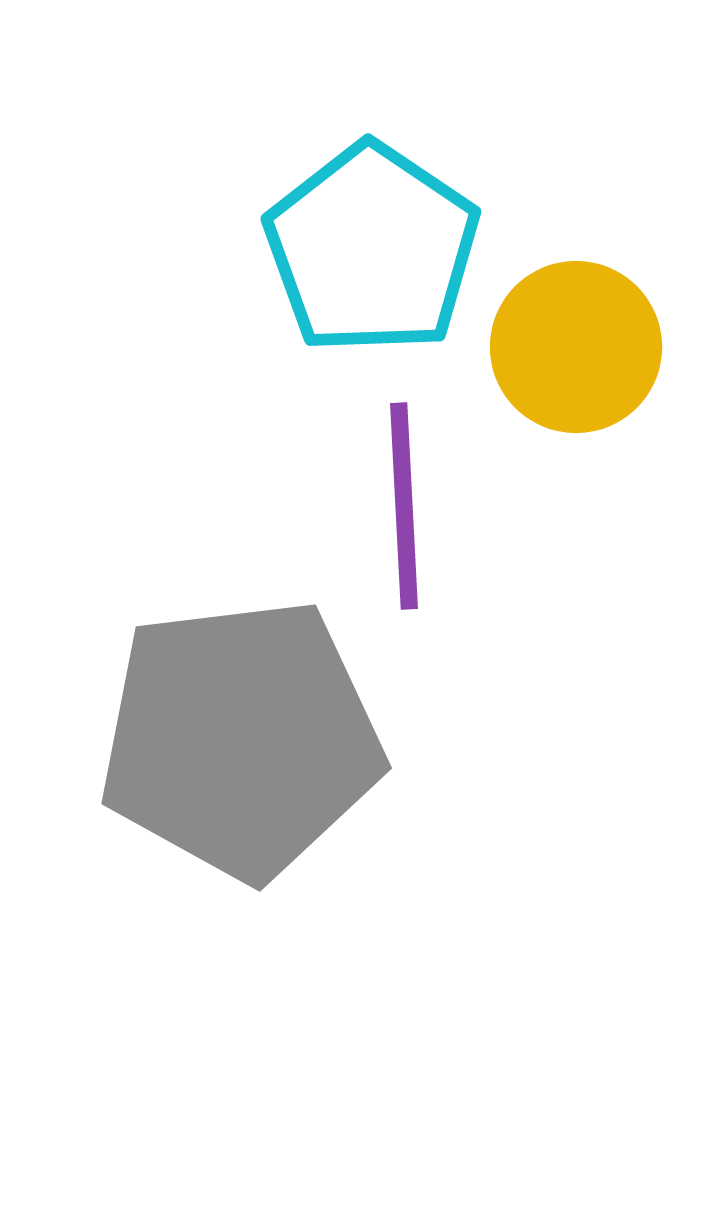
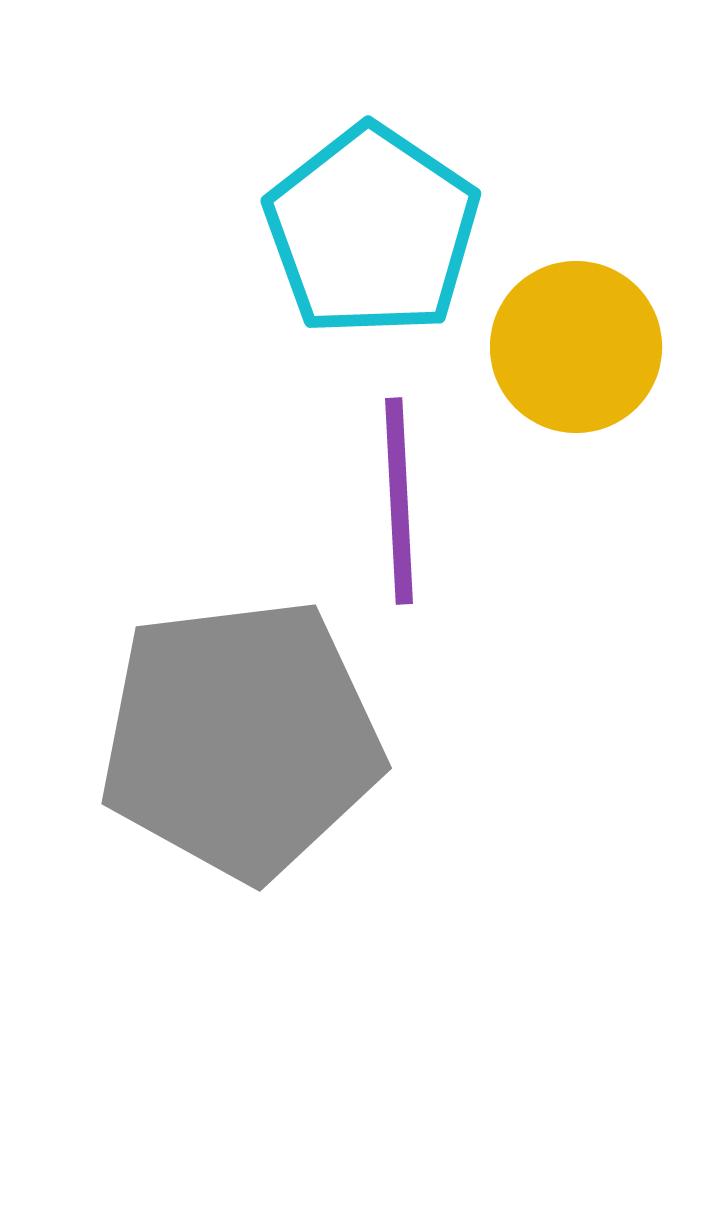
cyan pentagon: moved 18 px up
purple line: moved 5 px left, 5 px up
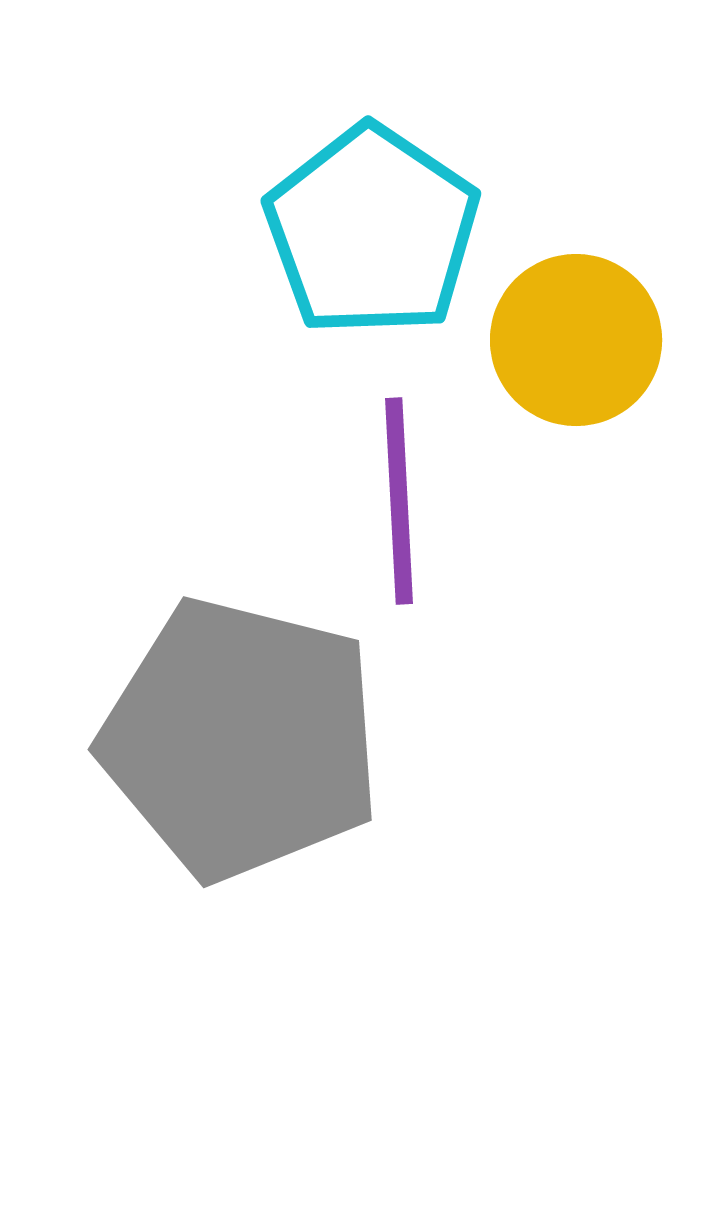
yellow circle: moved 7 px up
gray pentagon: rotated 21 degrees clockwise
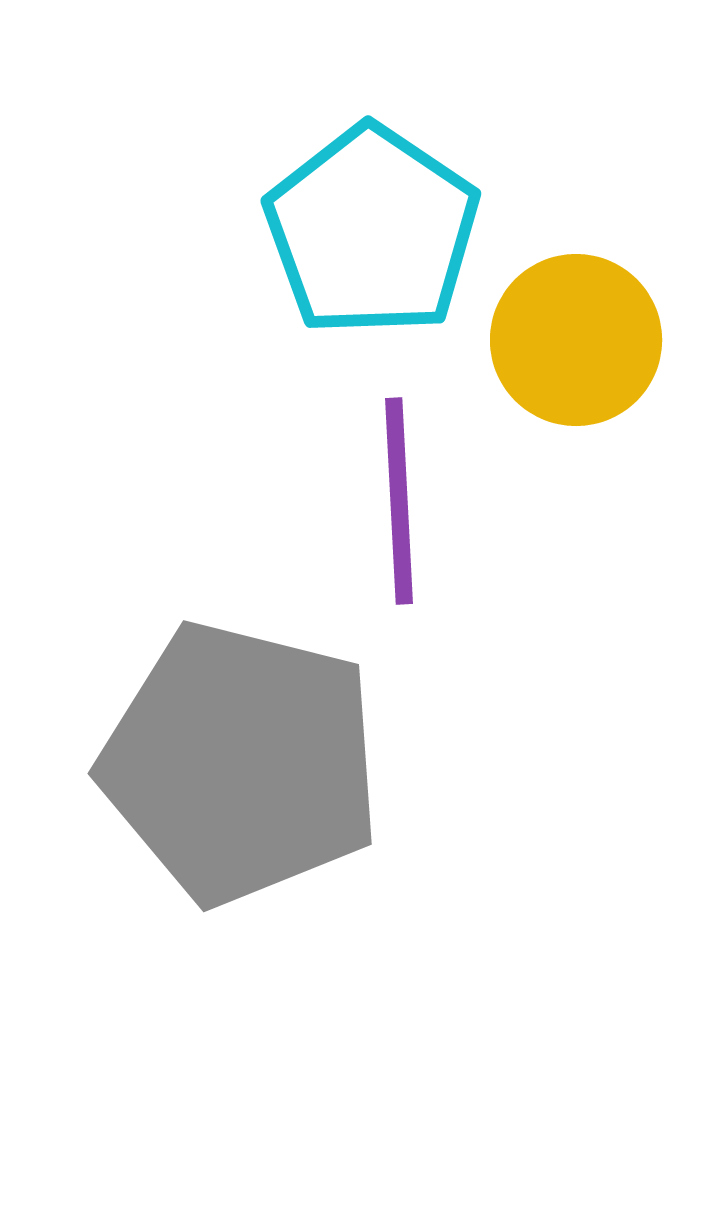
gray pentagon: moved 24 px down
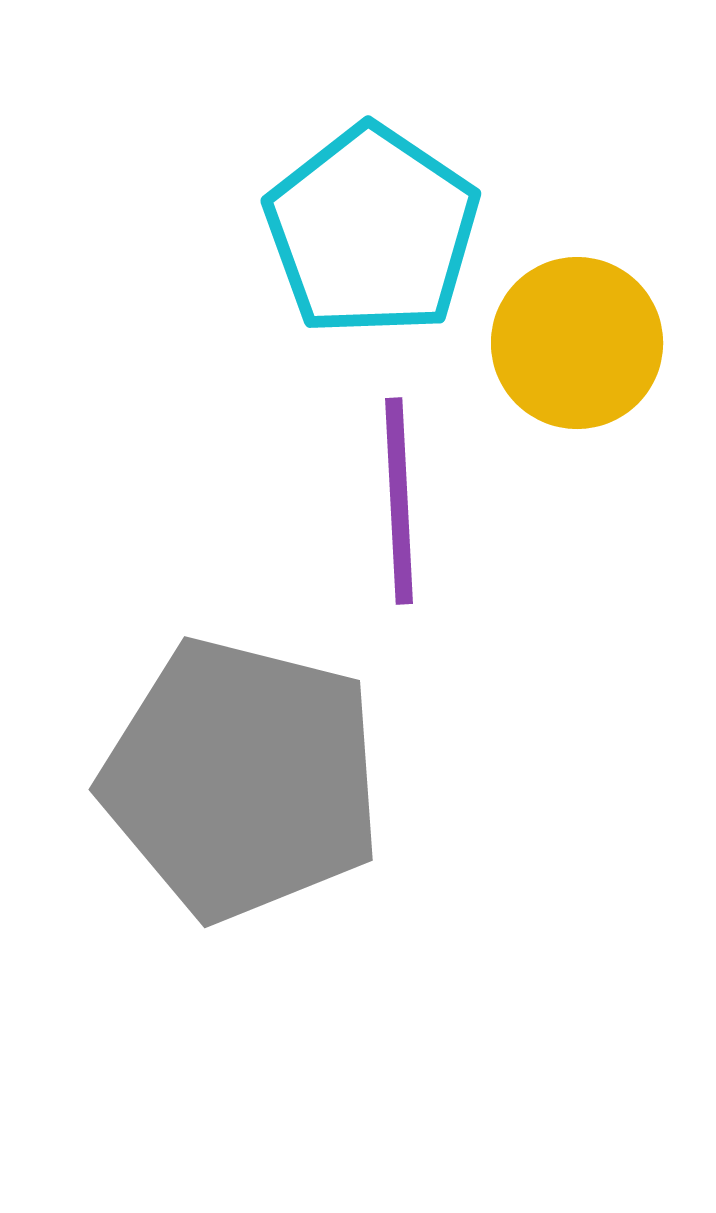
yellow circle: moved 1 px right, 3 px down
gray pentagon: moved 1 px right, 16 px down
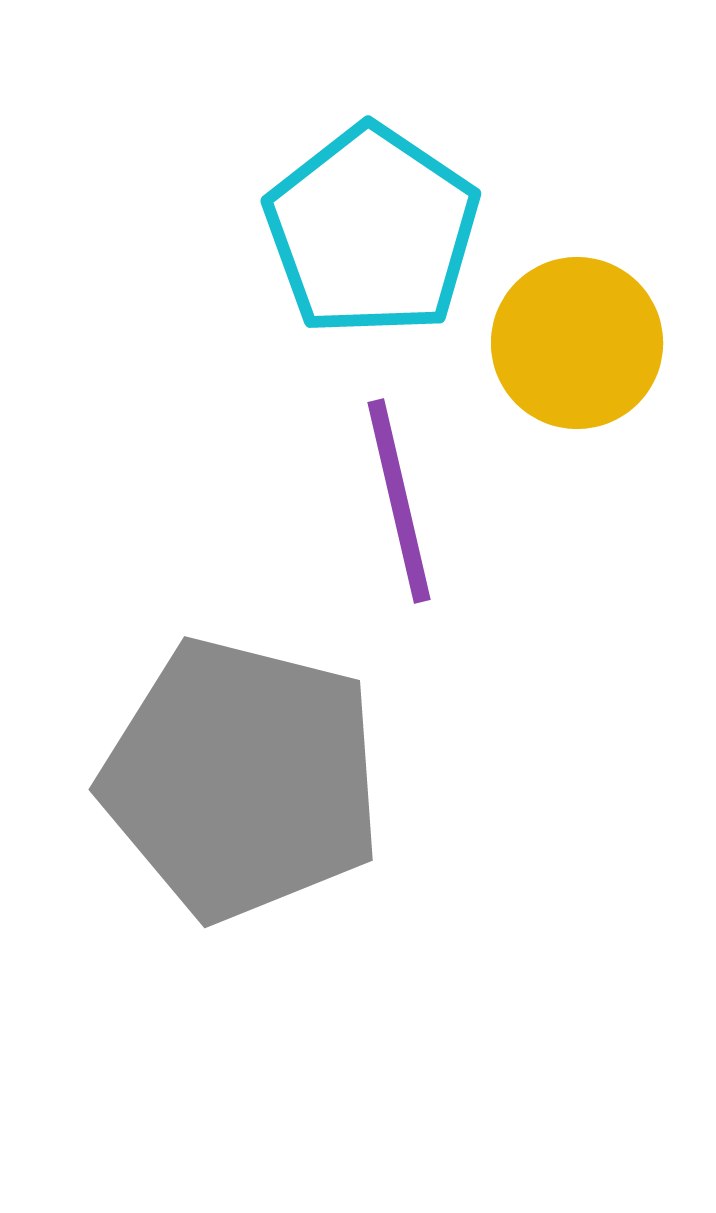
purple line: rotated 10 degrees counterclockwise
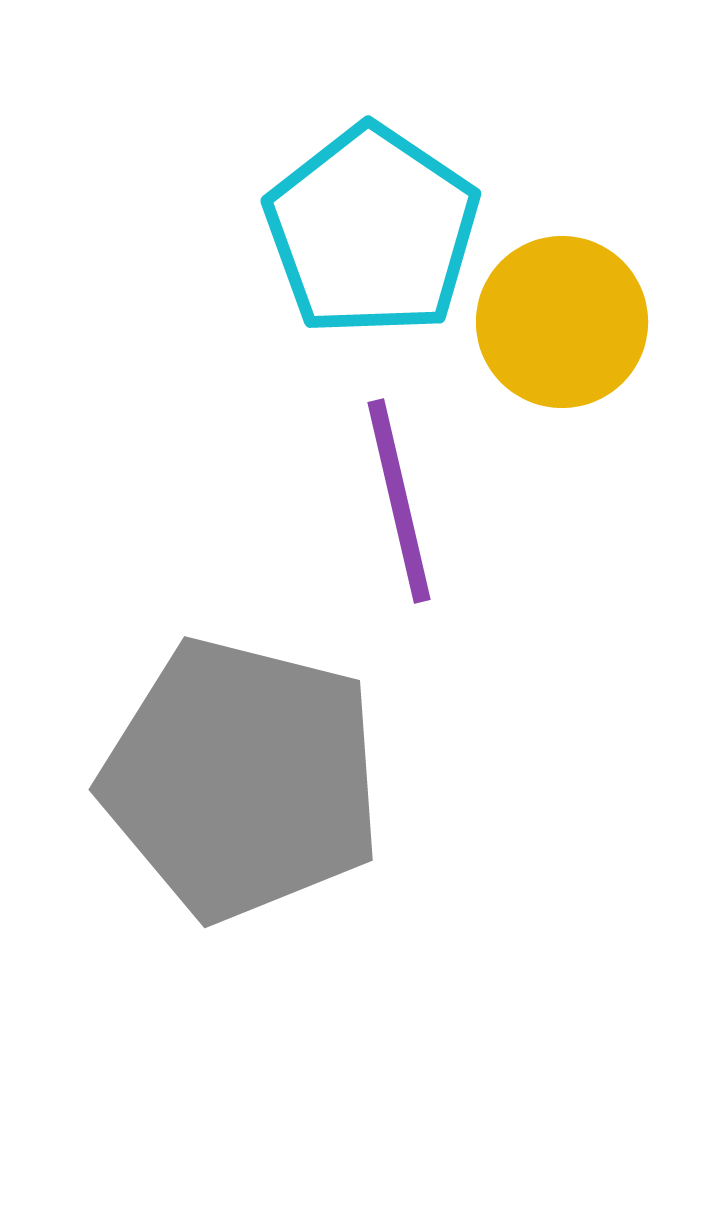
yellow circle: moved 15 px left, 21 px up
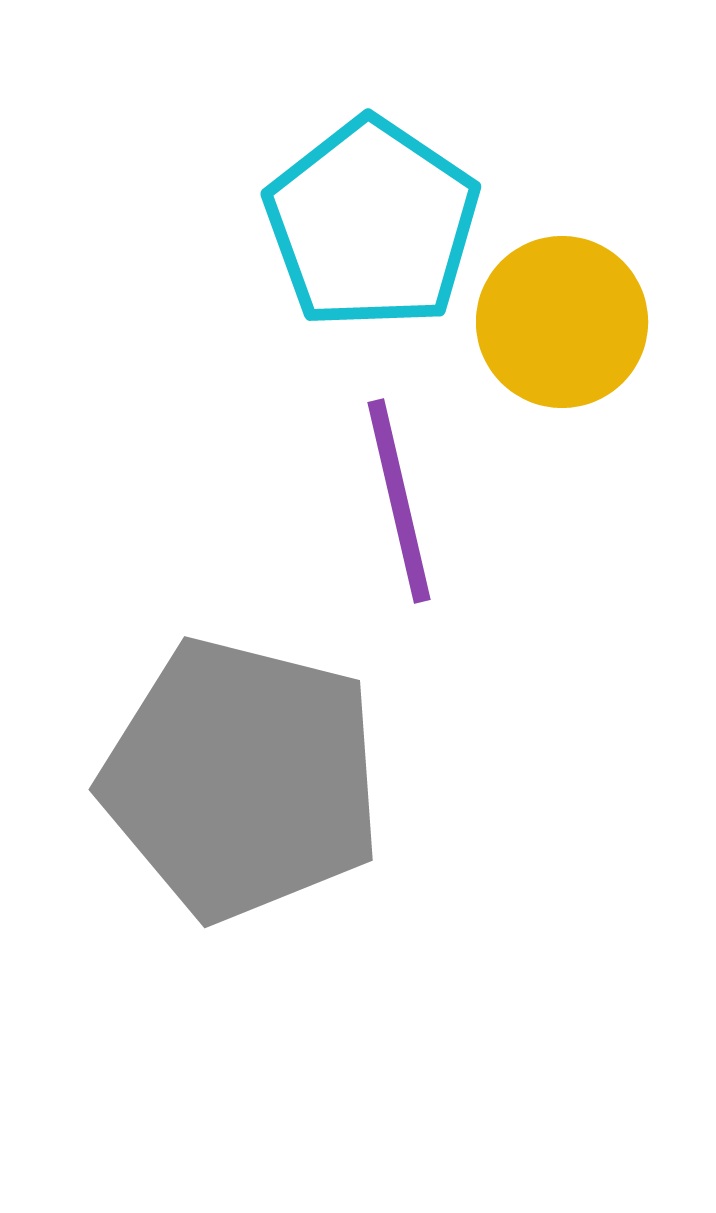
cyan pentagon: moved 7 px up
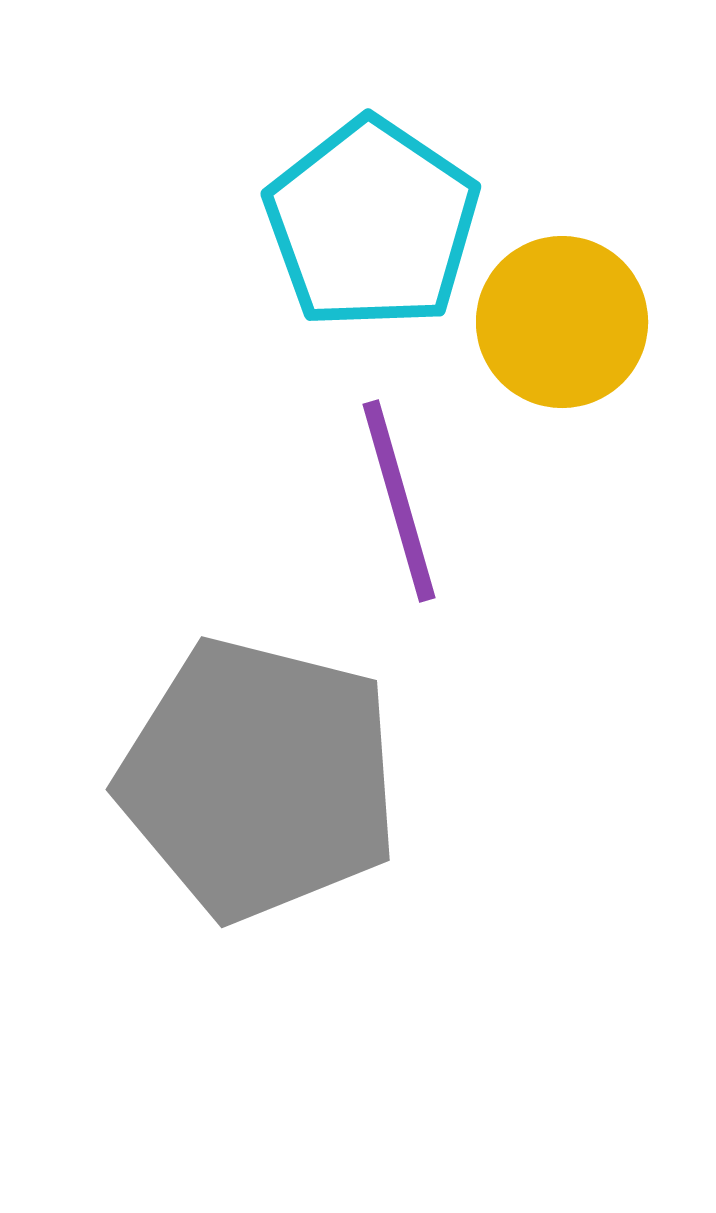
purple line: rotated 3 degrees counterclockwise
gray pentagon: moved 17 px right
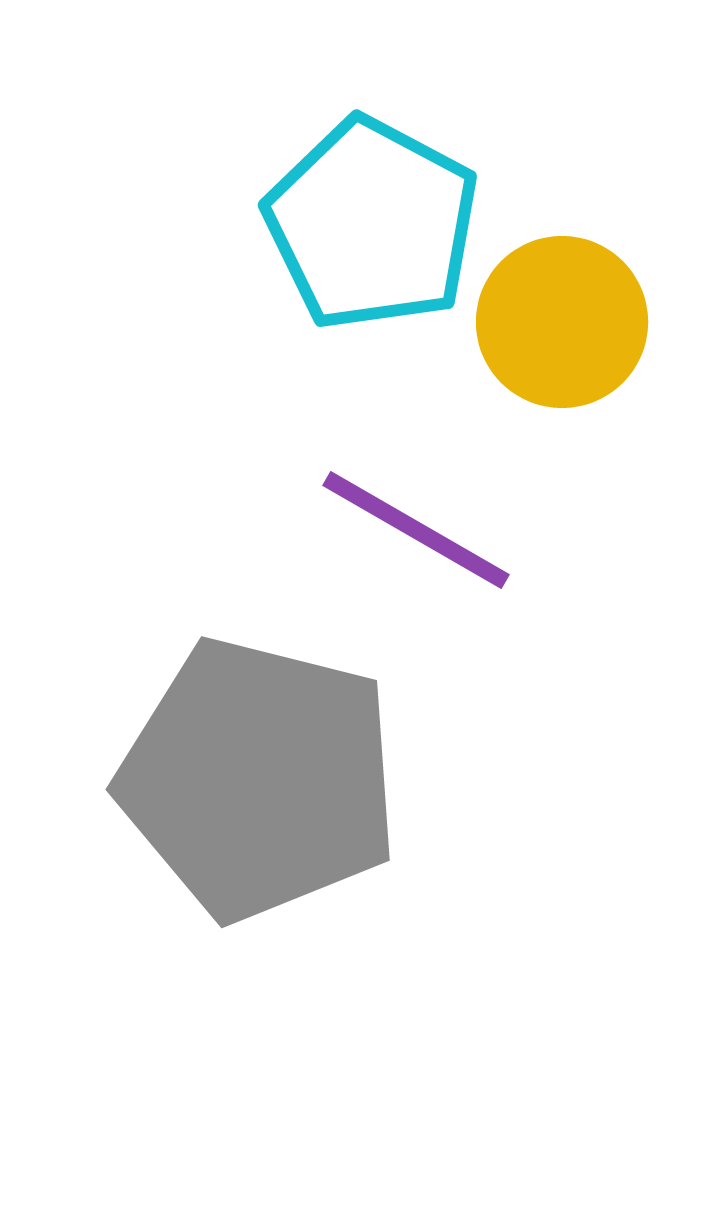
cyan pentagon: rotated 6 degrees counterclockwise
purple line: moved 17 px right, 29 px down; rotated 44 degrees counterclockwise
